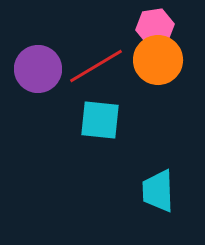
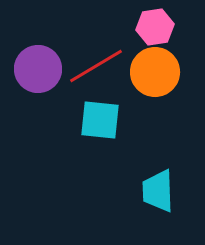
orange circle: moved 3 px left, 12 px down
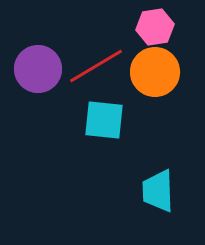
cyan square: moved 4 px right
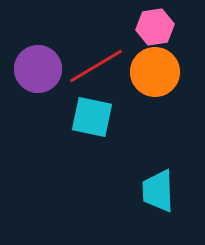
cyan square: moved 12 px left, 3 px up; rotated 6 degrees clockwise
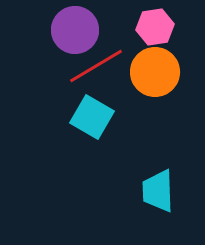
purple circle: moved 37 px right, 39 px up
cyan square: rotated 18 degrees clockwise
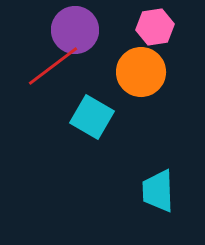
red line: moved 43 px left; rotated 6 degrees counterclockwise
orange circle: moved 14 px left
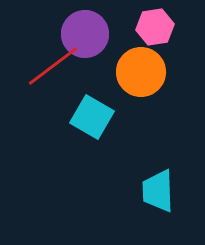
purple circle: moved 10 px right, 4 px down
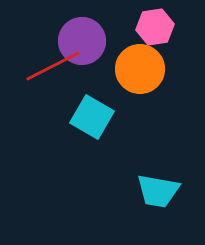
purple circle: moved 3 px left, 7 px down
red line: rotated 10 degrees clockwise
orange circle: moved 1 px left, 3 px up
cyan trapezoid: rotated 78 degrees counterclockwise
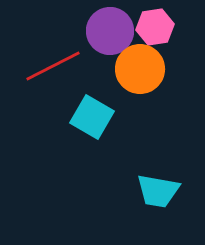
purple circle: moved 28 px right, 10 px up
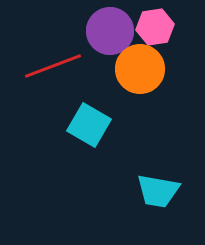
red line: rotated 6 degrees clockwise
cyan square: moved 3 px left, 8 px down
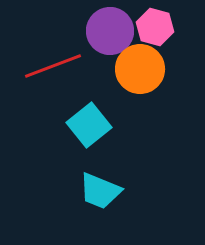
pink hexagon: rotated 24 degrees clockwise
cyan square: rotated 21 degrees clockwise
cyan trapezoid: moved 58 px left; rotated 12 degrees clockwise
